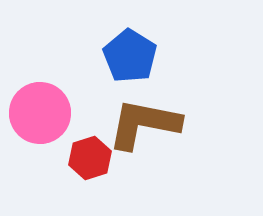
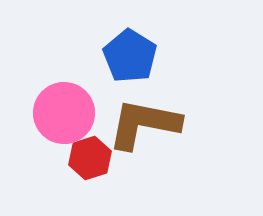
pink circle: moved 24 px right
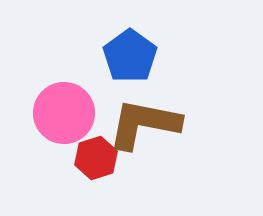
blue pentagon: rotated 4 degrees clockwise
red hexagon: moved 6 px right
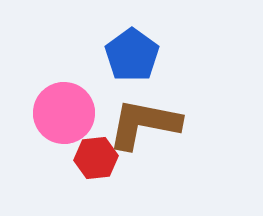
blue pentagon: moved 2 px right, 1 px up
red hexagon: rotated 12 degrees clockwise
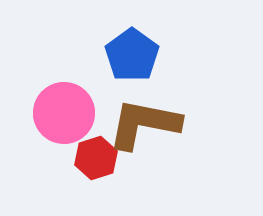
red hexagon: rotated 12 degrees counterclockwise
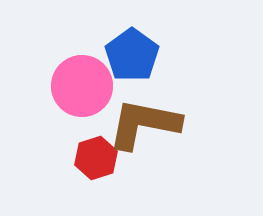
pink circle: moved 18 px right, 27 px up
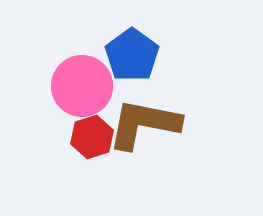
red hexagon: moved 4 px left, 21 px up
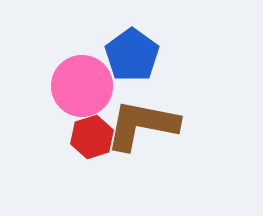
brown L-shape: moved 2 px left, 1 px down
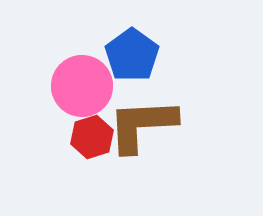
brown L-shape: rotated 14 degrees counterclockwise
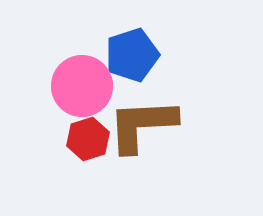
blue pentagon: rotated 18 degrees clockwise
red hexagon: moved 4 px left, 2 px down
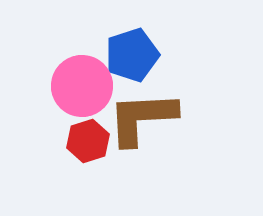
brown L-shape: moved 7 px up
red hexagon: moved 2 px down
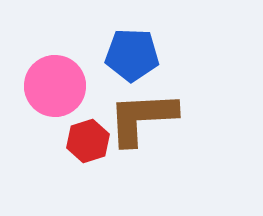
blue pentagon: rotated 20 degrees clockwise
pink circle: moved 27 px left
